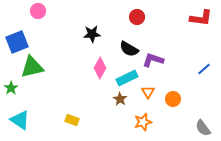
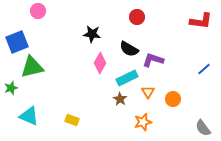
red L-shape: moved 3 px down
black star: rotated 12 degrees clockwise
pink diamond: moved 5 px up
green star: rotated 16 degrees clockwise
cyan triangle: moved 9 px right, 4 px up; rotated 10 degrees counterclockwise
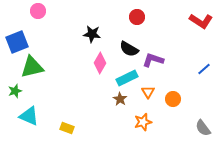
red L-shape: rotated 25 degrees clockwise
green star: moved 4 px right, 3 px down
yellow rectangle: moved 5 px left, 8 px down
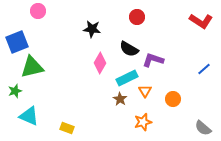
black star: moved 5 px up
orange triangle: moved 3 px left, 1 px up
gray semicircle: rotated 12 degrees counterclockwise
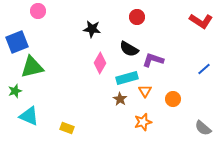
cyan rectangle: rotated 10 degrees clockwise
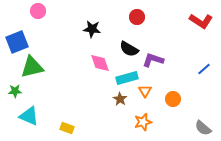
pink diamond: rotated 50 degrees counterclockwise
green star: rotated 16 degrees clockwise
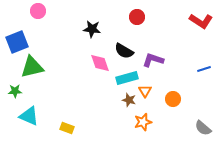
black semicircle: moved 5 px left, 2 px down
blue line: rotated 24 degrees clockwise
brown star: moved 9 px right, 1 px down; rotated 16 degrees counterclockwise
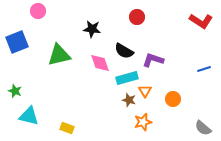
green triangle: moved 27 px right, 12 px up
green star: rotated 24 degrees clockwise
cyan triangle: rotated 10 degrees counterclockwise
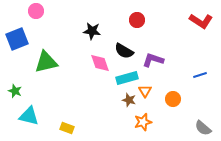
pink circle: moved 2 px left
red circle: moved 3 px down
black star: moved 2 px down
blue square: moved 3 px up
green triangle: moved 13 px left, 7 px down
blue line: moved 4 px left, 6 px down
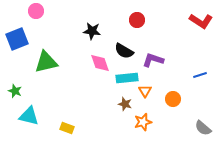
cyan rectangle: rotated 10 degrees clockwise
brown star: moved 4 px left, 4 px down
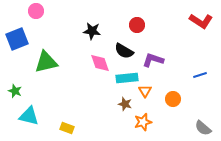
red circle: moved 5 px down
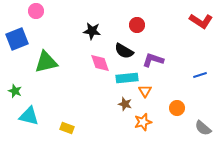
orange circle: moved 4 px right, 9 px down
